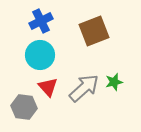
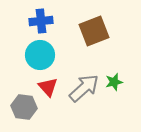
blue cross: rotated 20 degrees clockwise
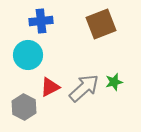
brown square: moved 7 px right, 7 px up
cyan circle: moved 12 px left
red triangle: moved 2 px right; rotated 45 degrees clockwise
gray hexagon: rotated 20 degrees clockwise
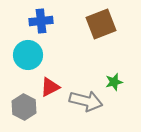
gray arrow: moved 2 px right, 13 px down; rotated 56 degrees clockwise
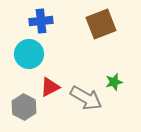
cyan circle: moved 1 px right, 1 px up
gray arrow: moved 3 px up; rotated 16 degrees clockwise
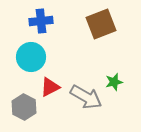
cyan circle: moved 2 px right, 3 px down
gray arrow: moved 1 px up
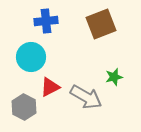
blue cross: moved 5 px right
green star: moved 5 px up
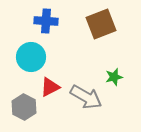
blue cross: rotated 10 degrees clockwise
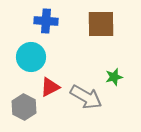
brown square: rotated 20 degrees clockwise
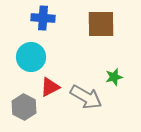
blue cross: moved 3 px left, 3 px up
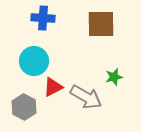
cyan circle: moved 3 px right, 4 px down
red triangle: moved 3 px right
